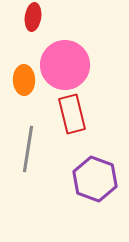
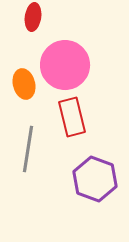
orange ellipse: moved 4 px down; rotated 12 degrees counterclockwise
red rectangle: moved 3 px down
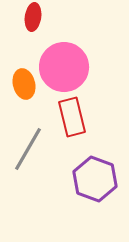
pink circle: moved 1 px left, 2 px down
gray line: rotated 21 degrees clockwise
